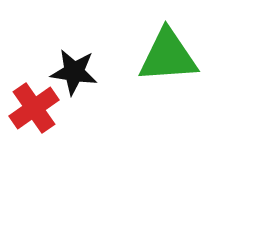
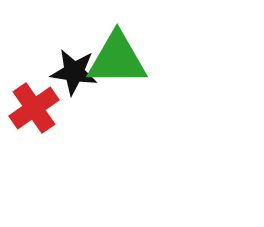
green triangle: moved 51 px left, 3 px down; rotated 4 degrees clockwise
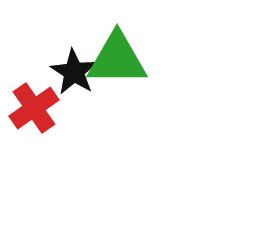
black star: rotated 24 degrees clockwise
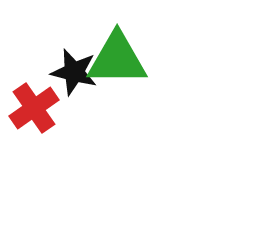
black star: rotated 18 degrees counterclockwise
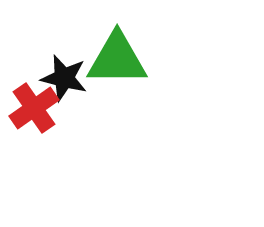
black star: moved 10 px left, 6 px down
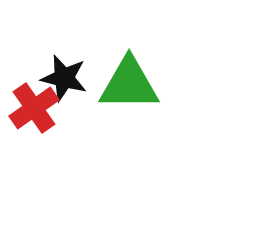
green triangle: moved 12 px right, 25 px down
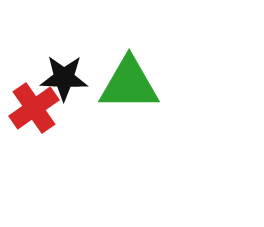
black star: rotated 12 degrees counterclockwise
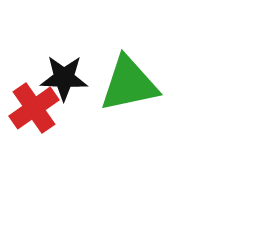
green triangle: rotated 12 degrees counterclockwise
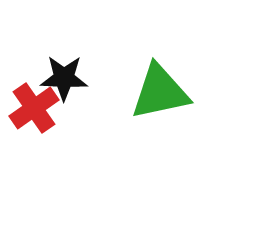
green triangle: moved 31 px right, 8 px down
